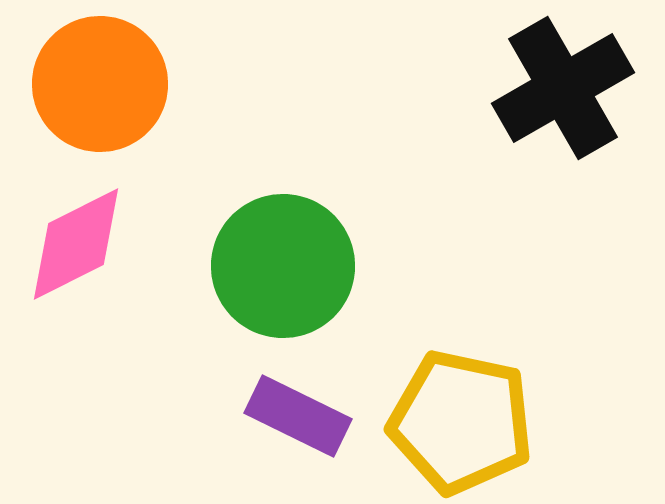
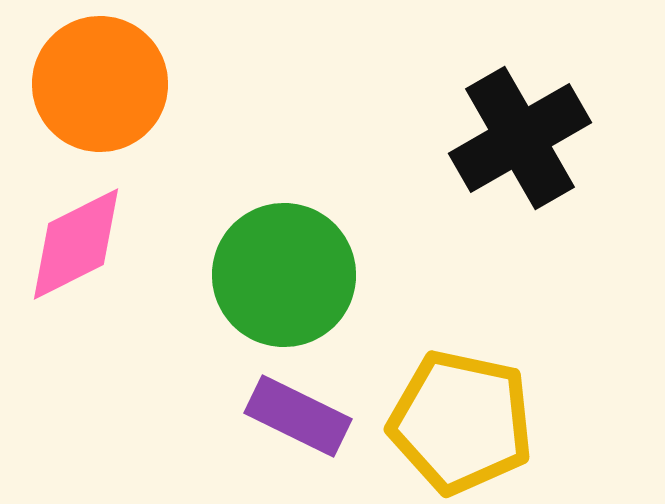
black cross: moved 43 px left, 50 px down
green circle: moved 1 px right, 9 px down
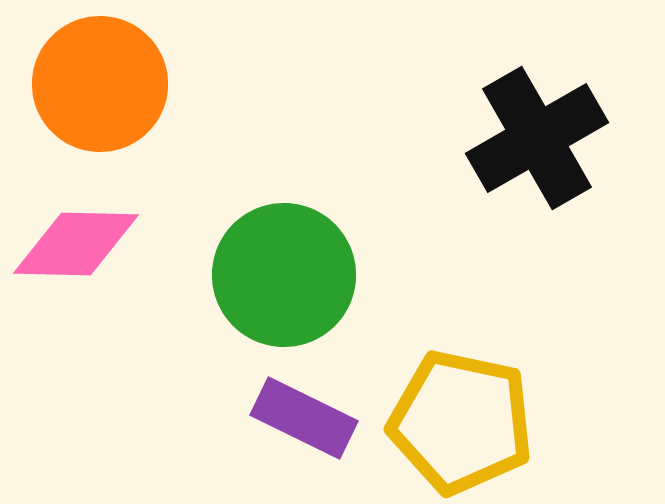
black cross: moved 17 px right
pink diamond: rotated 28 degrees clockwise
purple rectangle: moved 6 px right, 2 px down
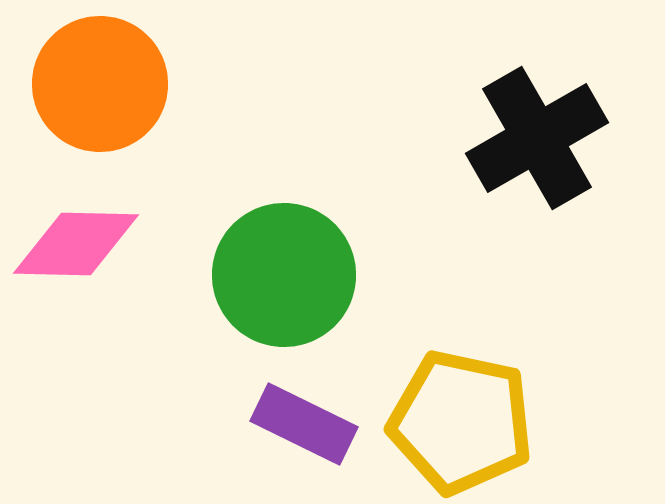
purple rectangle: moved 6 px down
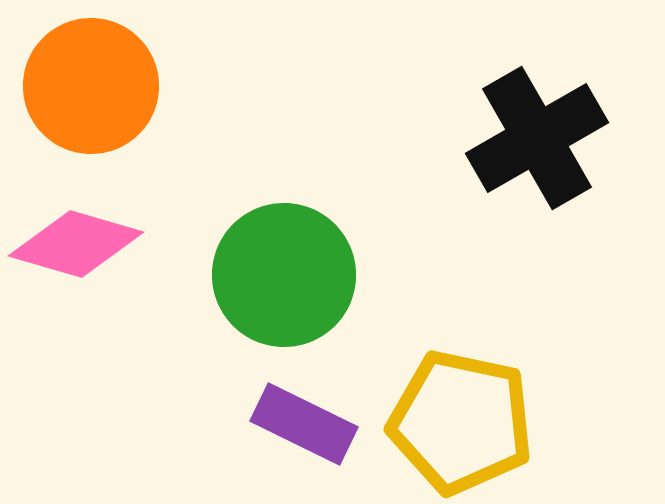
orange circle: moved 9 px left, 2 px down
pink diamond: rotated 15 degrees clockwise
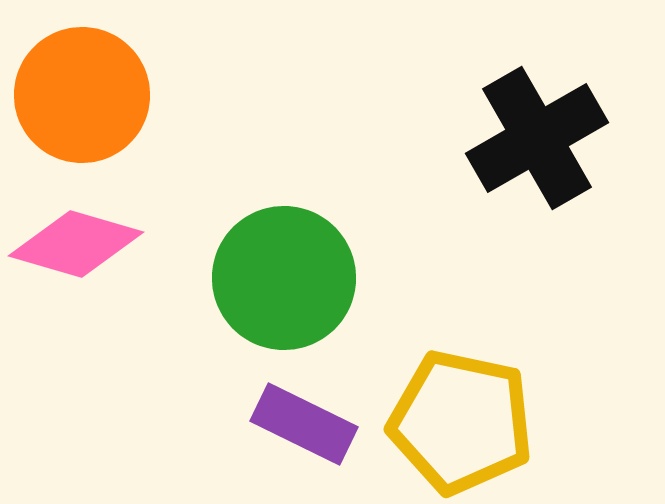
orange circle: moved 9 px left, 9 px down
green circle: moved 3 px down
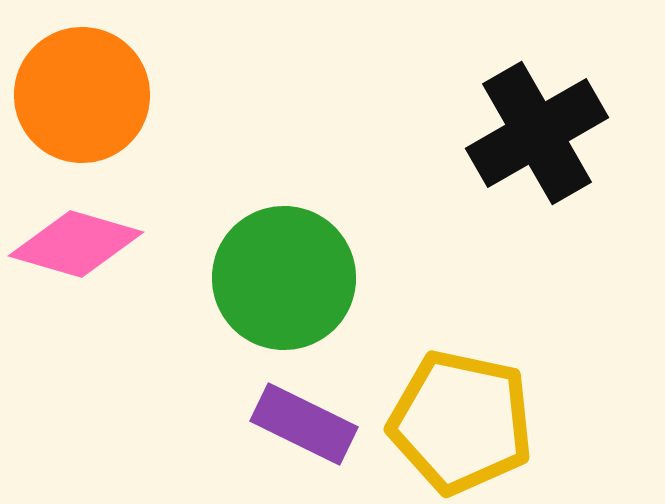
black cross: moved 5 px up
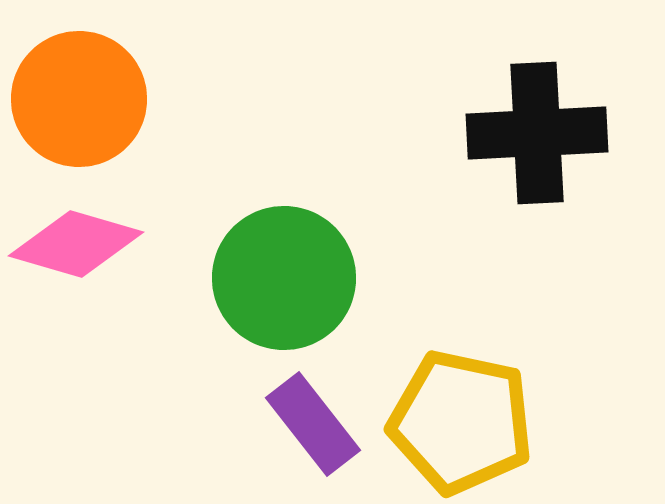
orange circle: moved 3 px left, 4 px down
black cross: rotated 27 degrees clockwise
purple rectangle: moved 9 px right; rotated 26 degrees clockwise
